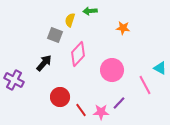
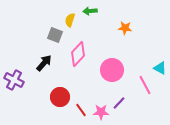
orange star: moved 2 px right
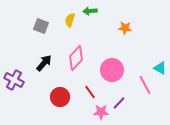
gray square: moved 14 px left, 9 px up
pink diamond: moved 2 px left, 4 px down
red line: moved 9 px right, 18 px up
